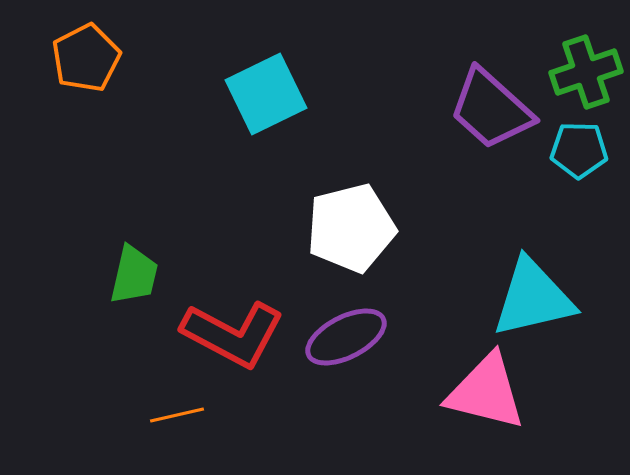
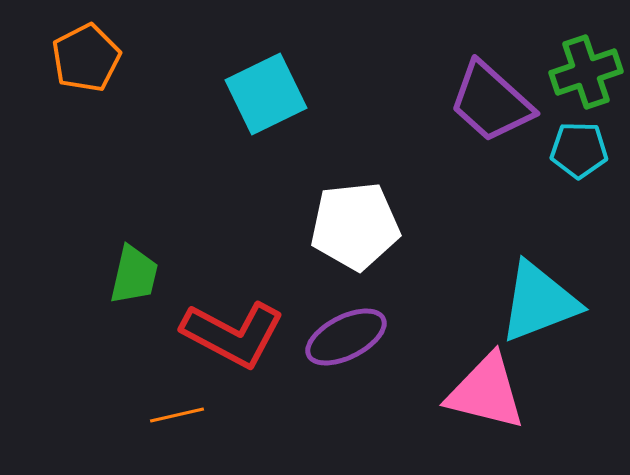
purple trapezoid: moved 7 px up
white pentagon: moved 4 px right, 2 px up; rotated 8 degrees clockwise
cyan triangle: moved 6 px right, 4 px down; rotated 8 degrees counterclockwise
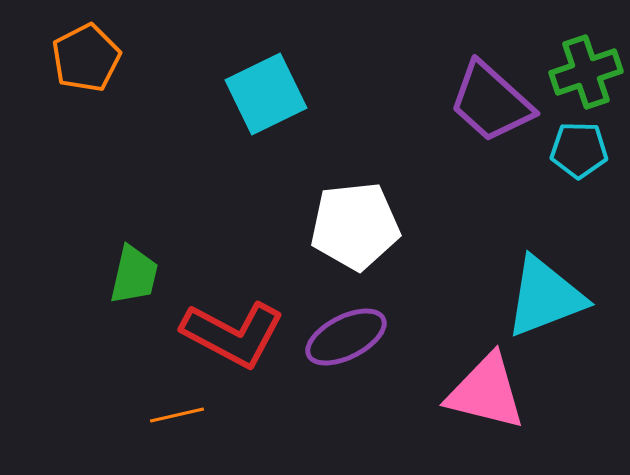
cyan triangle: moved 6 px right, 5 px up
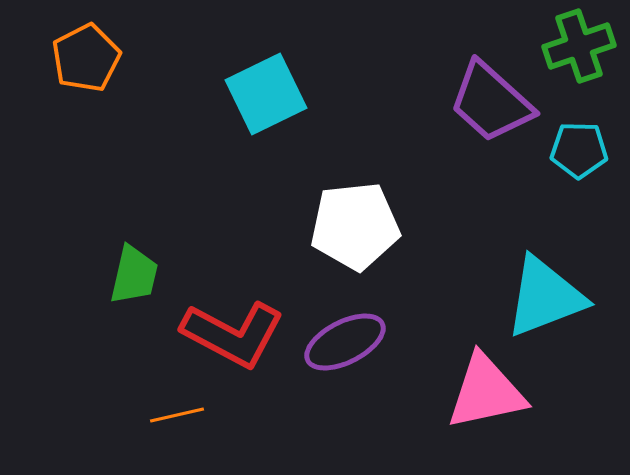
green cross: moved 7 px left, 26 px up
purple ellipse: moved 1 px left, 5 px down
pink triangle: rotated 26 degrees counterclockwise
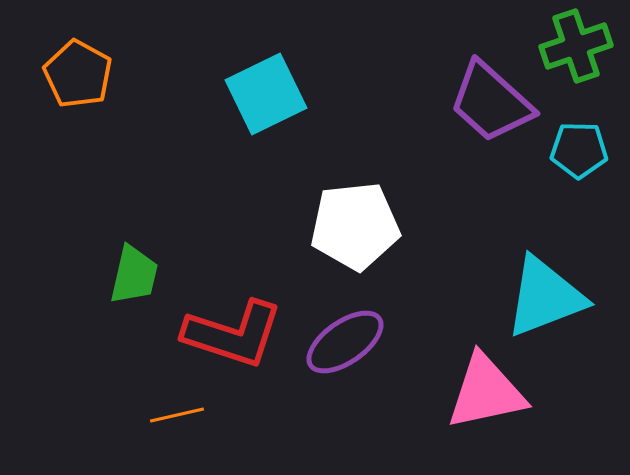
green cross: moved 3 px left
orange pentagon: moved 8 px left, 16 px down; rotated 16 degrees counterclockwise
red L-shape: rotated 10 degrees counterclockwise
purple ellipse: rotated 8 degrees counterclockwise
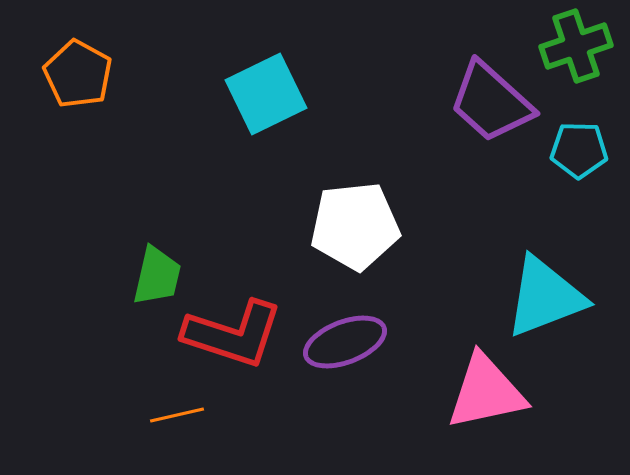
green trapezoid: moved 23 px right, 1 px down
purple ellipse: rotated 14 degrees clockwise
